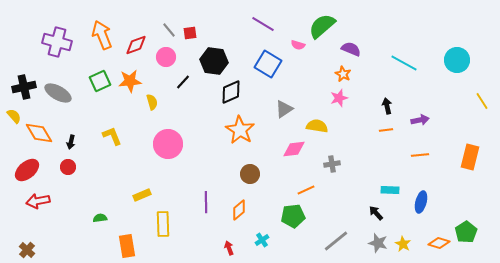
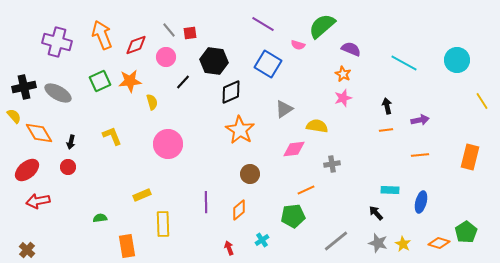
pink star at (339, 98): moved 4 px right
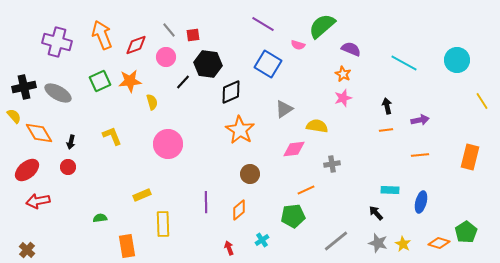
red square at (190, 33): moved 3 px right, 2 px down
black hexagon at (214, 61): moved 6 px left, 3 px down
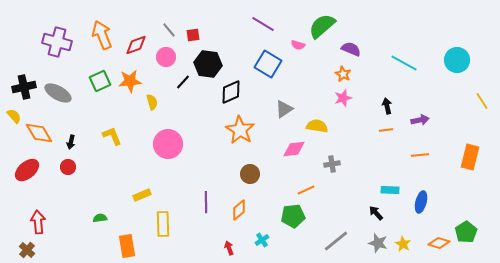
red arrow at (38, 201): moved 21 px down; rotated 95 degrees clockwise
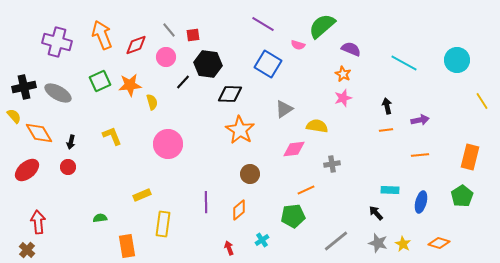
orange star at (130, 81): moved 4 px down
black diamond at (231, 92): moved 1 px left, 2 px down; rotated 25 degrees clockwise
yellow rectangle at (163, 224): rotated 10 degrees clockwise
green pentagon at (466, 232): moved 4 px left, 36 px up
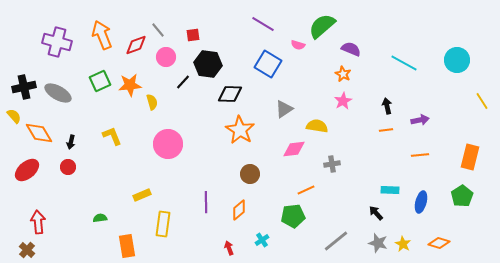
gray line at (169, 30): moved 11 px left
pink star at (343, 98): moved 3 px down; rotated 12 degrees counterclockwise
